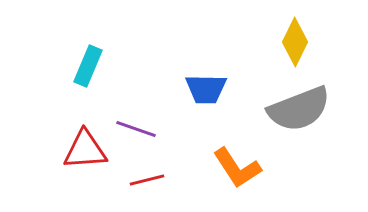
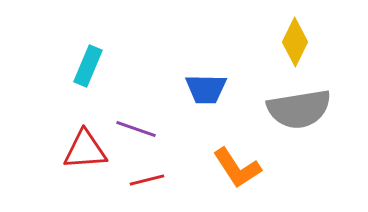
gray semicircle: rotated 12 degrees clockwise
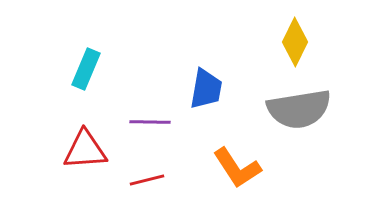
cyan rectangle: moved 2 px left, 3 px down
blue trapezoid: rotated 81 degrees counterclockwise
purple line: moved 14 px right, 7 px up; rotated 18 degrees counterclockwise
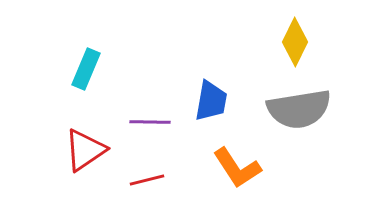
blue trapezoid: moved 5 px right, 12 px down
red triangle: rotated 30 degrees counterclockwise
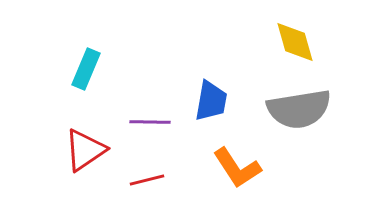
yellow diamond: rotated 42 degrees counterclockwise
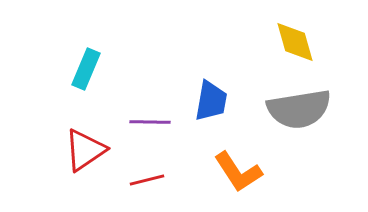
orange L-shape: moved 1 px right, 4 px down
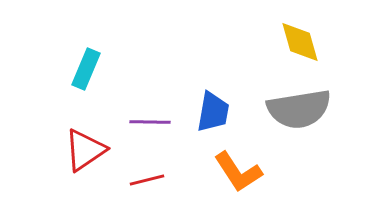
yellow diamond: moved 5 px right
blue trapezoid: moved 2 px right, 11 px down
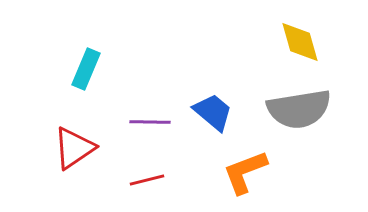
blue trapezoid: rotated 60 degrees counterclockwise
red triangle: moved 11 px left, 2 px up
orange L-shape: moved 7 px right; rotated 102 degrees clockwise
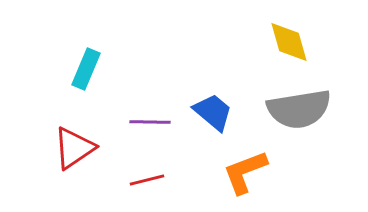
yellow diamond: moved 11 px left
